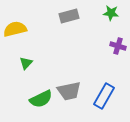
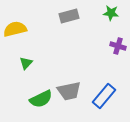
blue rectangle: rotated 10 degrees clockwise
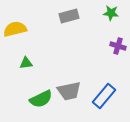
green triangle: rotated 40 degrees clockwise
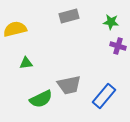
green star: moved 9 px down
gray trapezoid: moved 6 px up
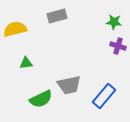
gray rectangle: moved 12 px left
green star: moved 3 px right
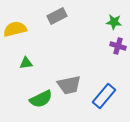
gray rectangle: rotated 12 degrees counterclockwise
